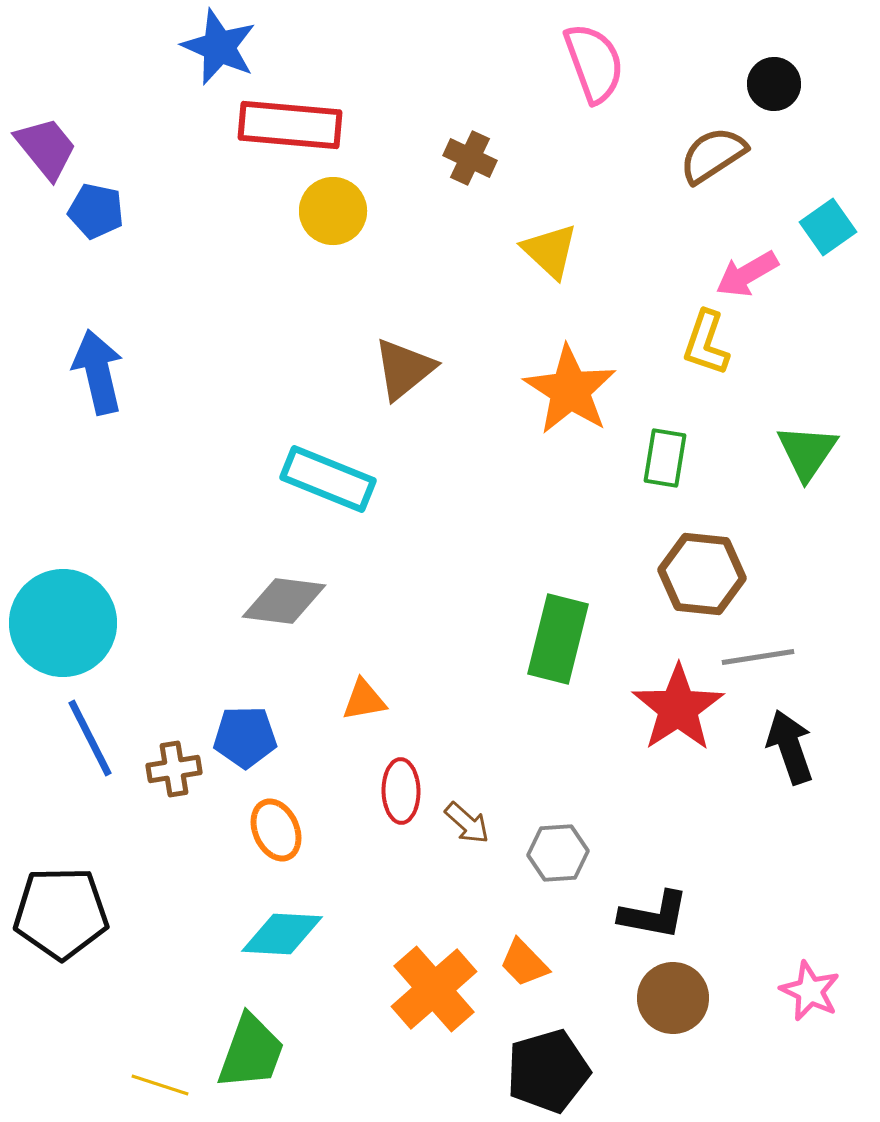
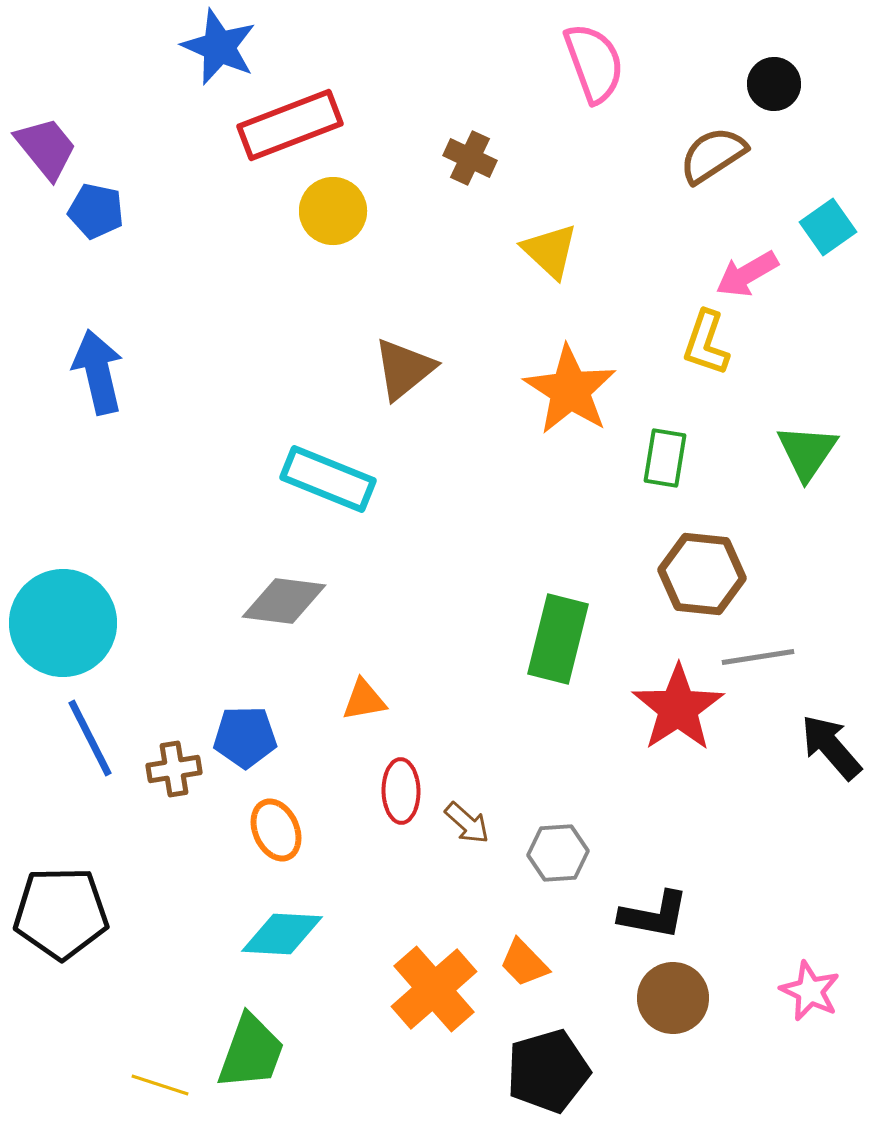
red rectangle at (290, 125): rotated 26 degrees counterclockwise
black arrow at (790, 747): moved 41 px right; rotated 22 degrees counterclockwise
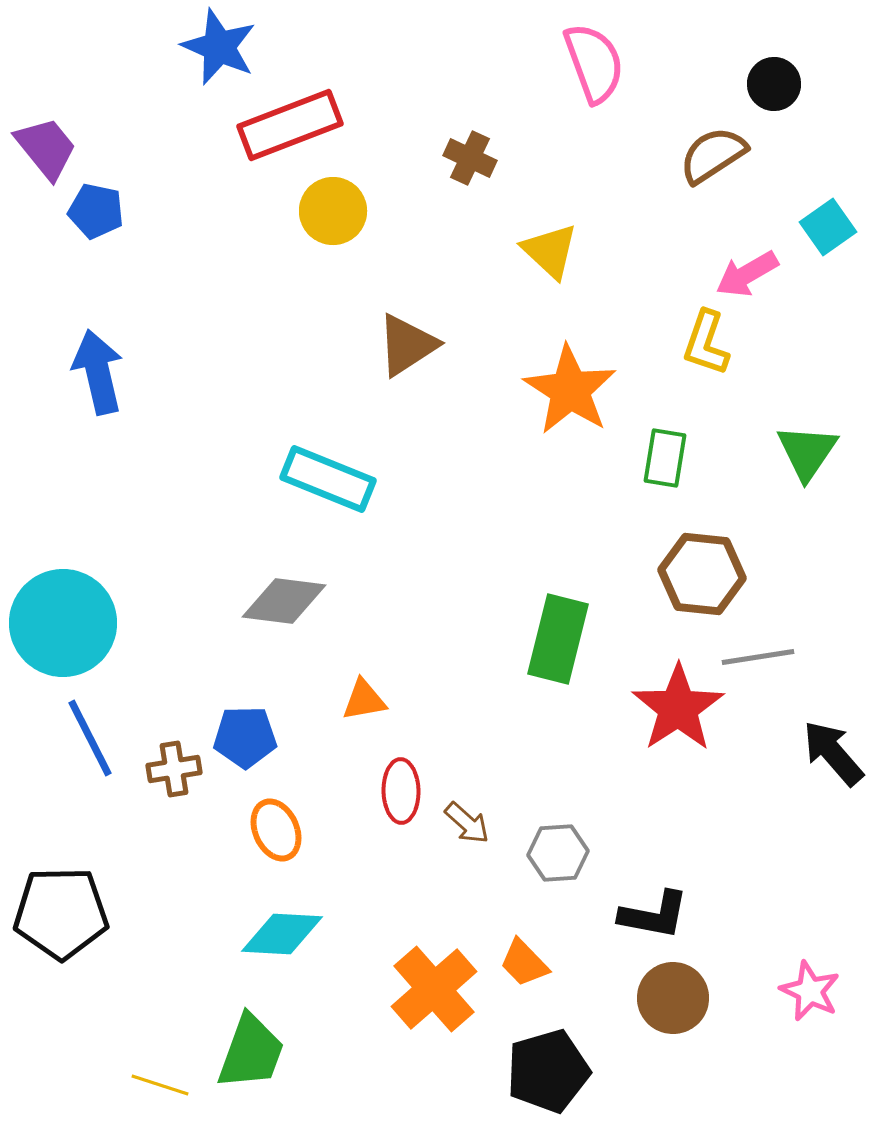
brown triangle at (404, 369): moved 3 px right, 24 px up; rotated 6 degrees clockwise
black arrow at (831, 747): moved 2 px right, 6 px down
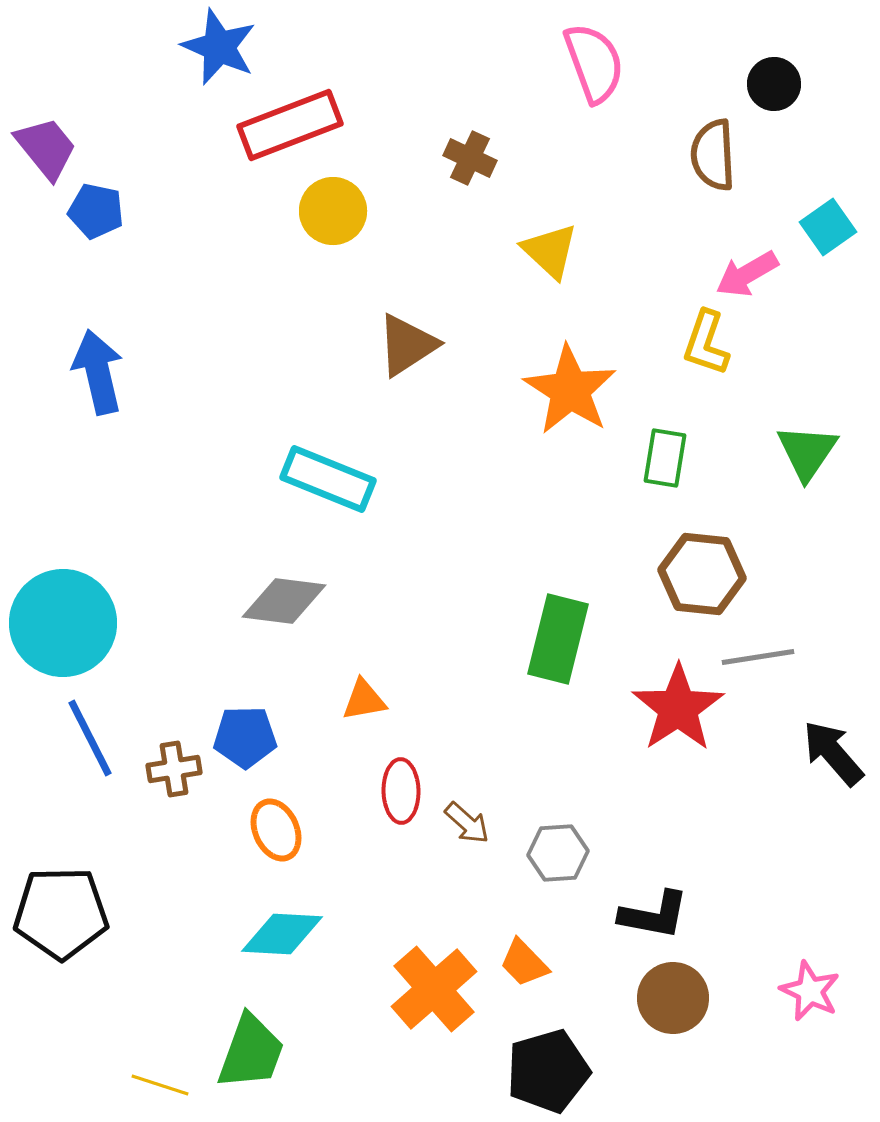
brown semicircle at (713, 155): rotated 60 degrees counterclockwise
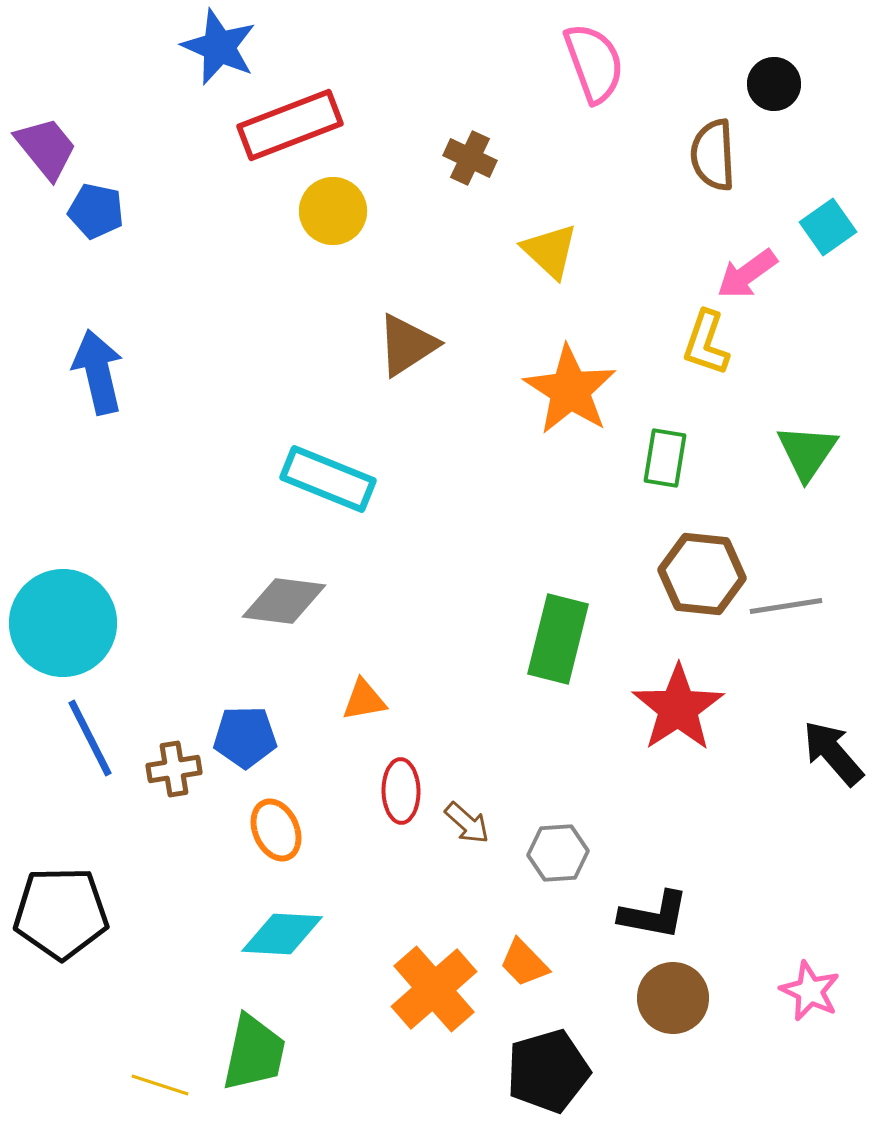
pink arrow at (747, 274): rotated 6 degrees counterclockwise
gray line at (758, 657): moved 28 px right, 51 px up
green trapezoid at (251, 1052): moved 3 px right, 1 px down; rotated 8 degrees counterclockwise
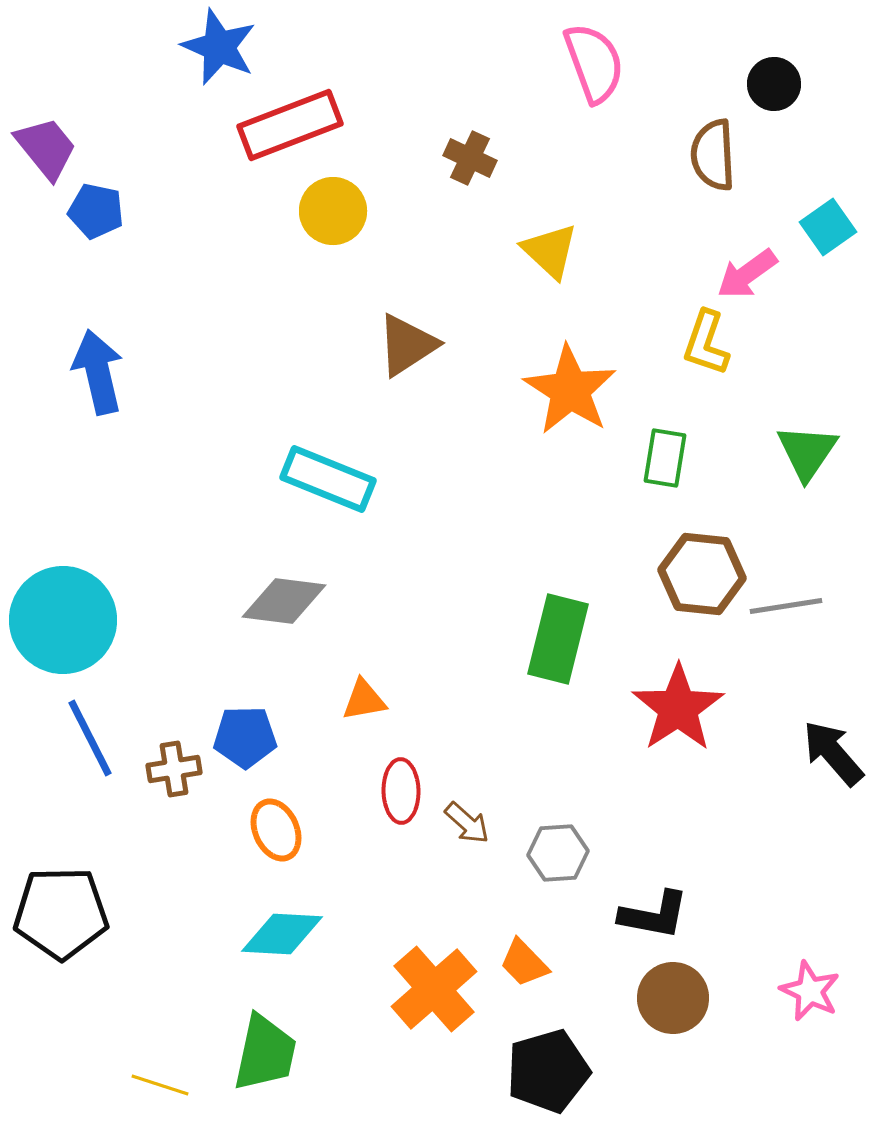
cyan circle at (63, 623): moved 3 px up
green trapezoid at (254, 1053): moved 11 px right
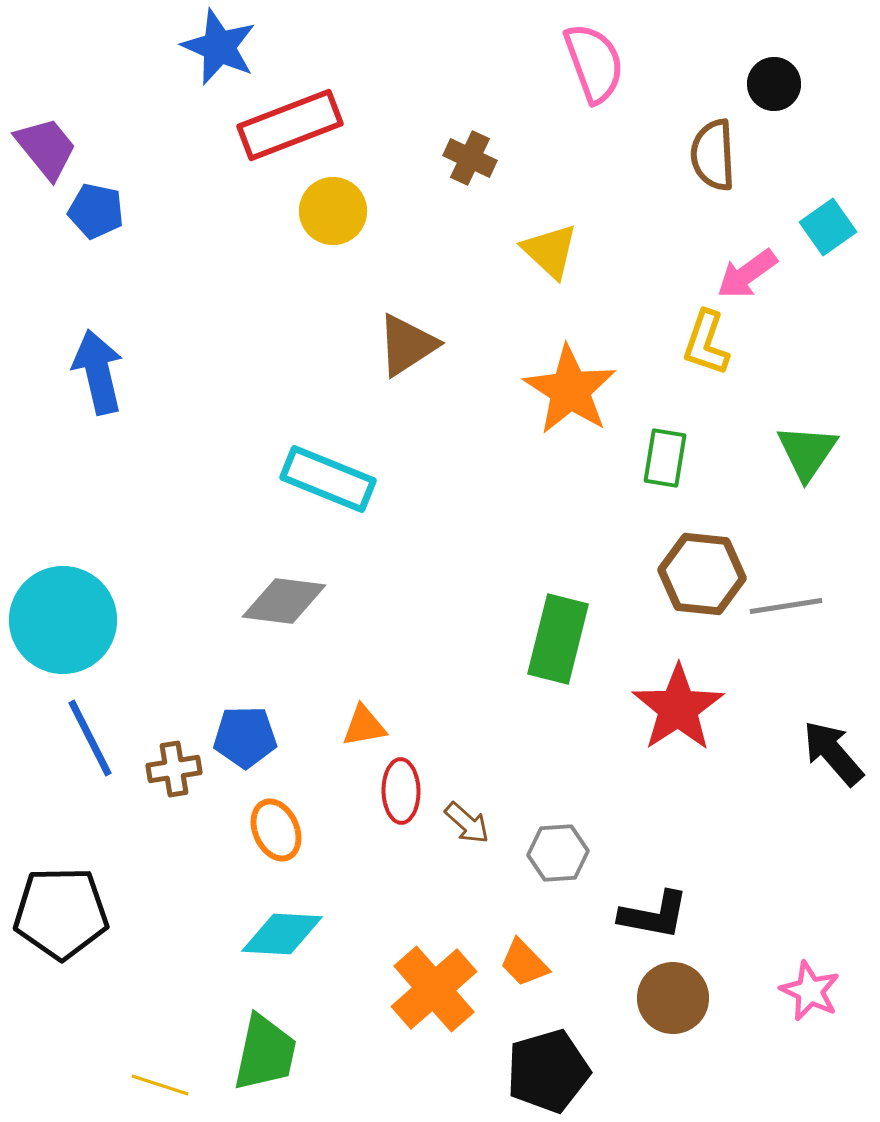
orange triangle at (364, 700): moved 26 px down
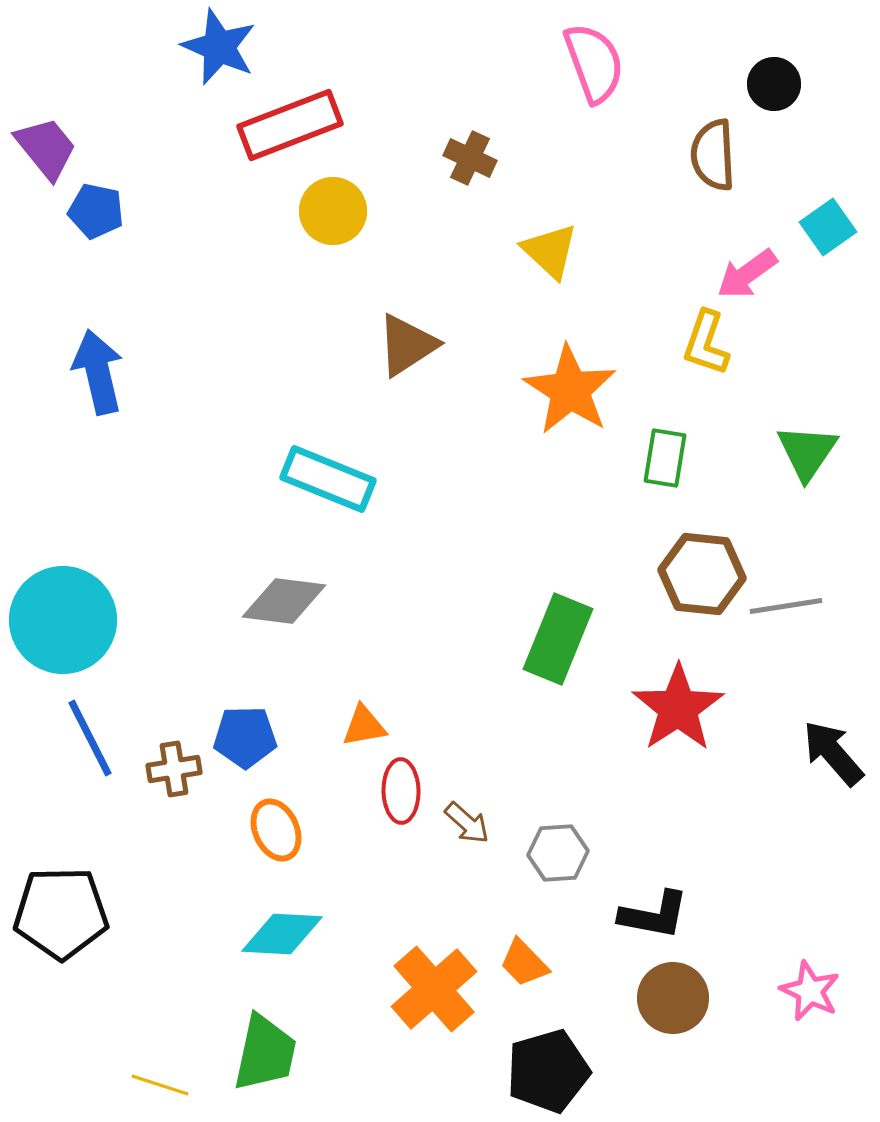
green rectangle at (558, 639): rotated 8 degrees clockwise
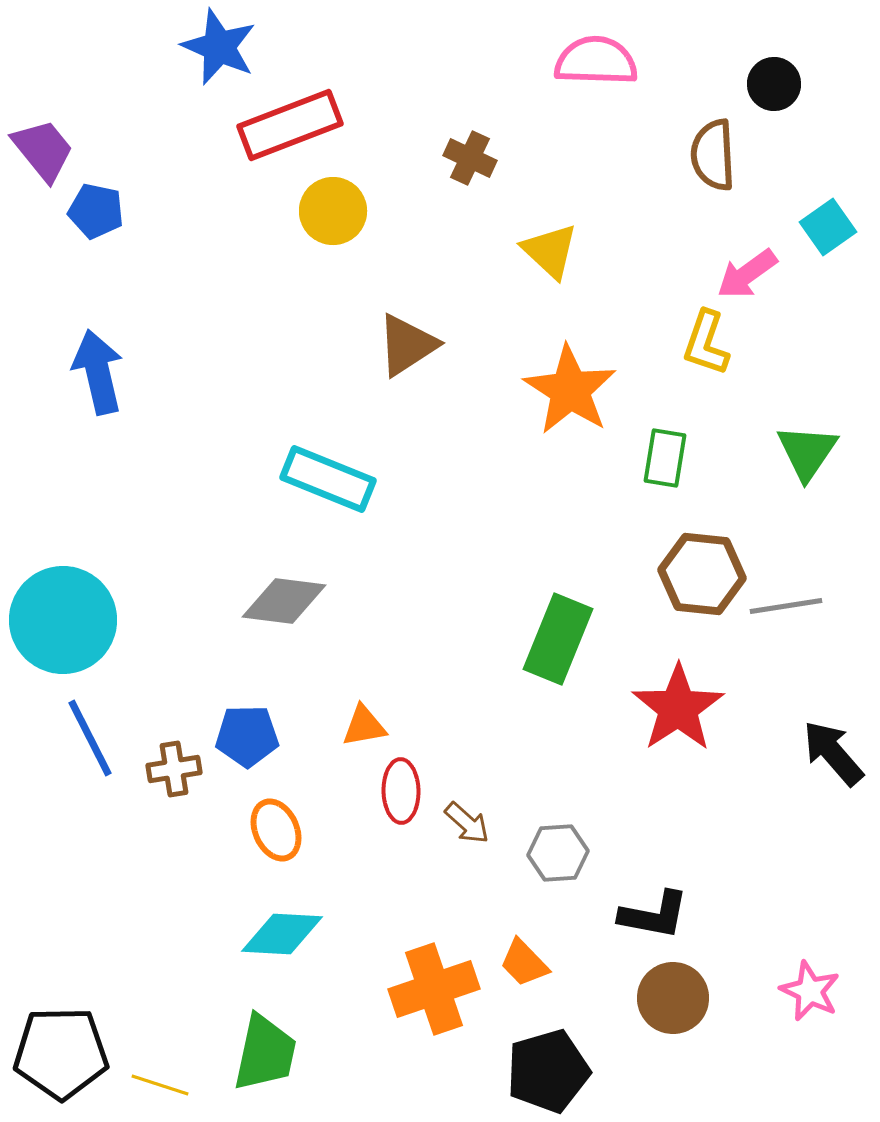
pink semicircle at (594, 63): moved 2 px right, 2 px up; rotated 68 degrees counterclockwise
purple trapezoid at (46, 148): moved 3 px left, 2 px down
blue pentagon at (245, 737): moved 2 px right, 1 px up
black pentagon at (61, 913): moved 140 px down
orange cross at (434, 989): rotated 22 degrees clockwise
